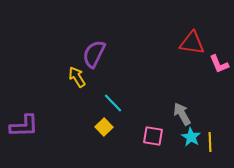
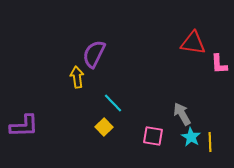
red triangle: moved 1 px right
pink L-shape: rotated 20 degrees clockwise
yellow arrow: rotated 25 degrees clockwise
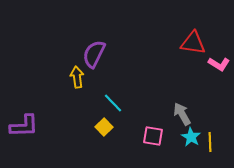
pink L-shape: rotated 55 degrees counterclockwise
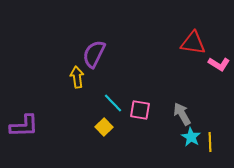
pink square: moved 13 px left, 26 px up
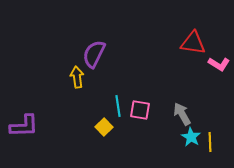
cyan line: moved 5 px right, 3 px down; rotated 35 degrees clockwise
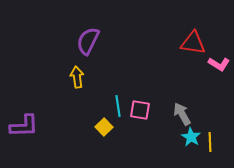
purple semicircle: moved 6 px left, 13 px up
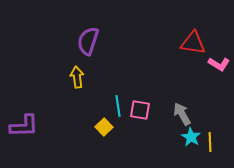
purple semicircle: rotated 8 degrees counterclockwise
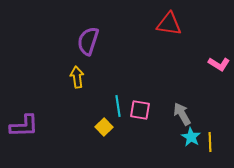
red triangle: moved 24 px left, 19 px up
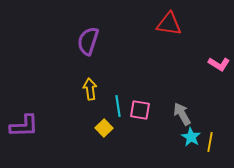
yellow arrow: moved 13 px right, 12 px down
yellow square: moved 1 px down
yellow line: rotated 12 degrees clockwise
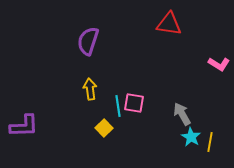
pink square: moved 6 px left, 7 px up
